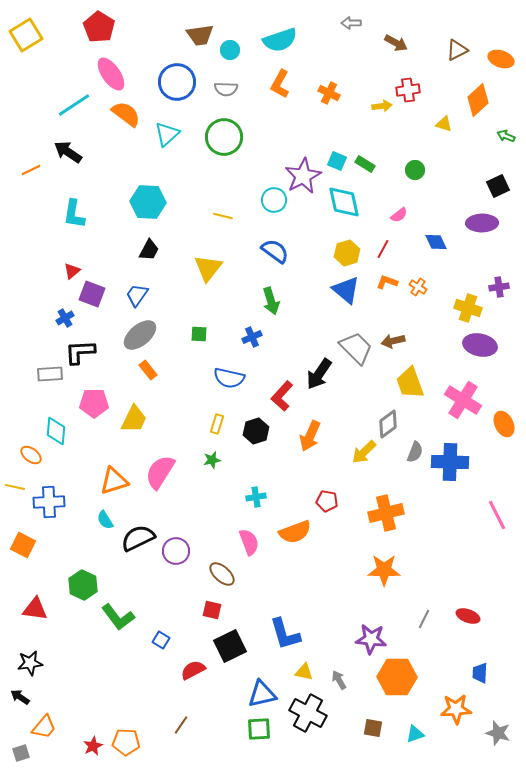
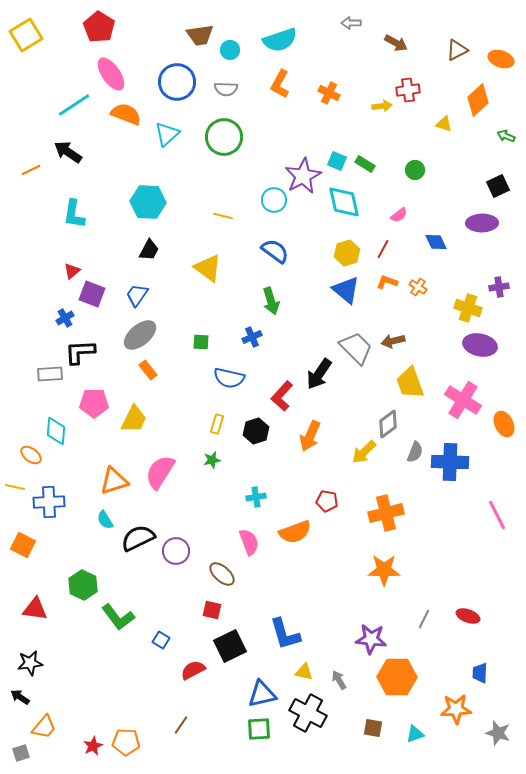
orange semicircle at (126, 114): rotated 16 degrees counterclockwise
yellow triangle at (208, 268): rotated 32 degrees counterclockwise
green square at (199, 334): moved 2 px right, 8 px down
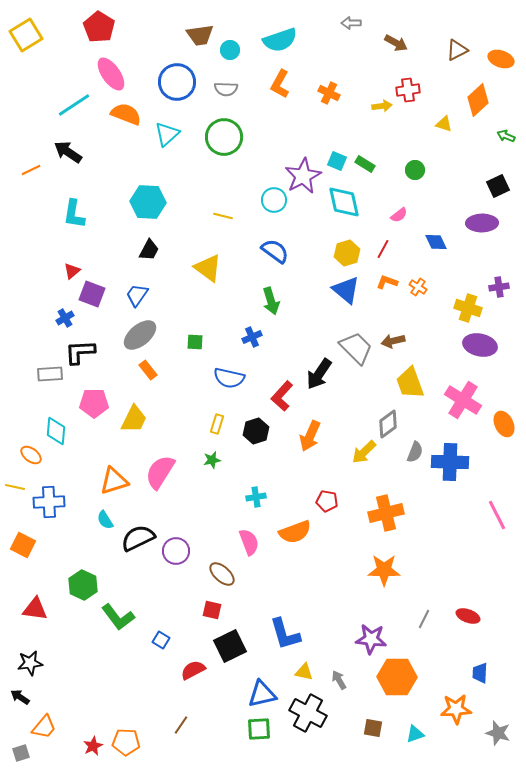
green square at (201, 342): moved 6 px left
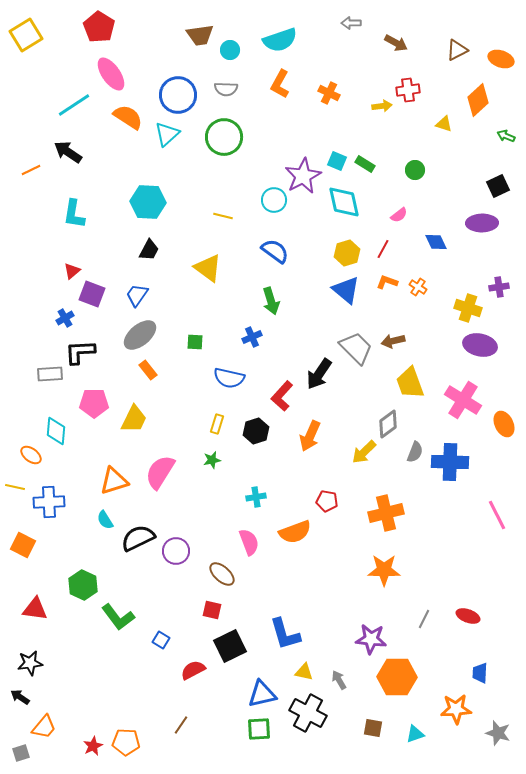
blue circle at (177, 82): moved 1 px right, 13 px down
orange semicircle at (126, 114): moved 2 px right, 3 px down; rotated 12 degrees clockwise
